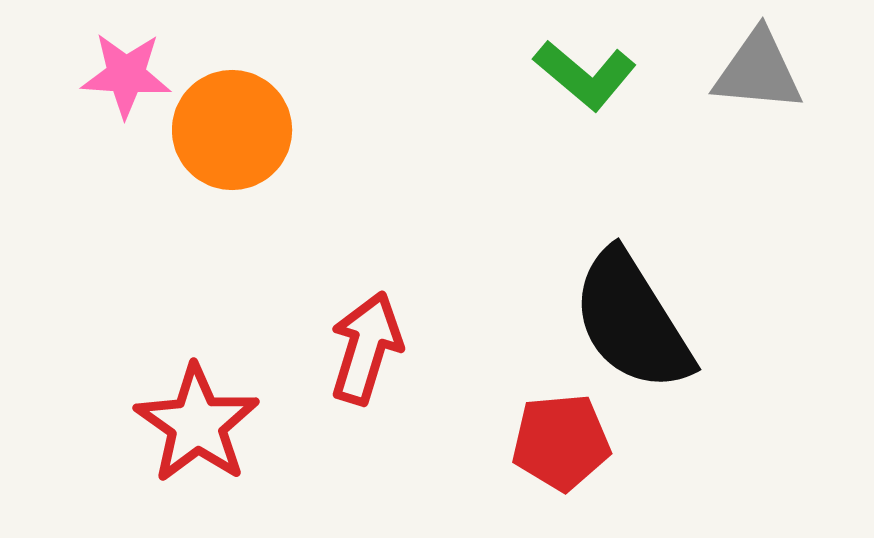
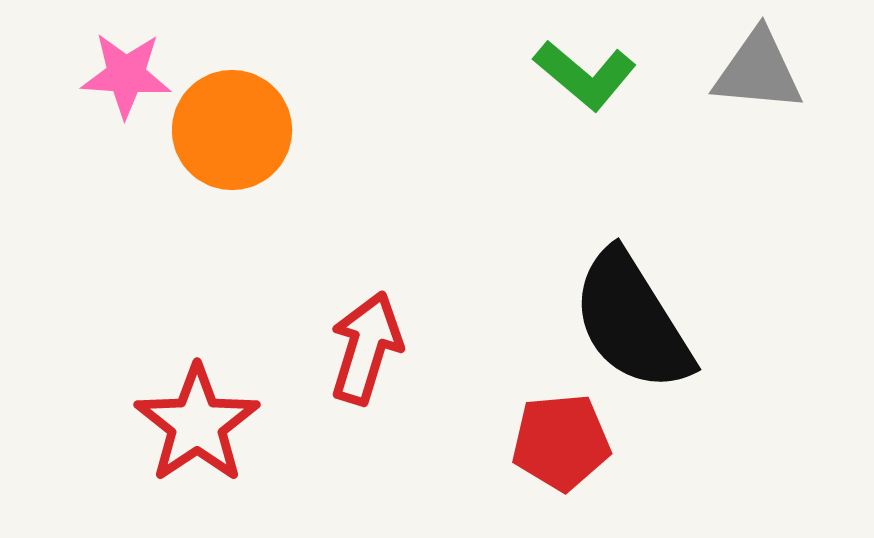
red star: rotated 3 degrees clockwise
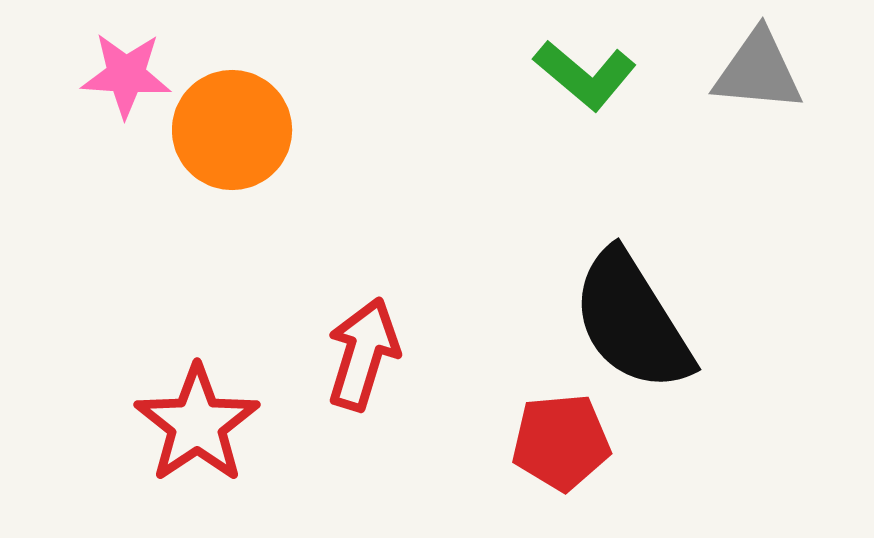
red arrow: moved 3 px left, 6 px down
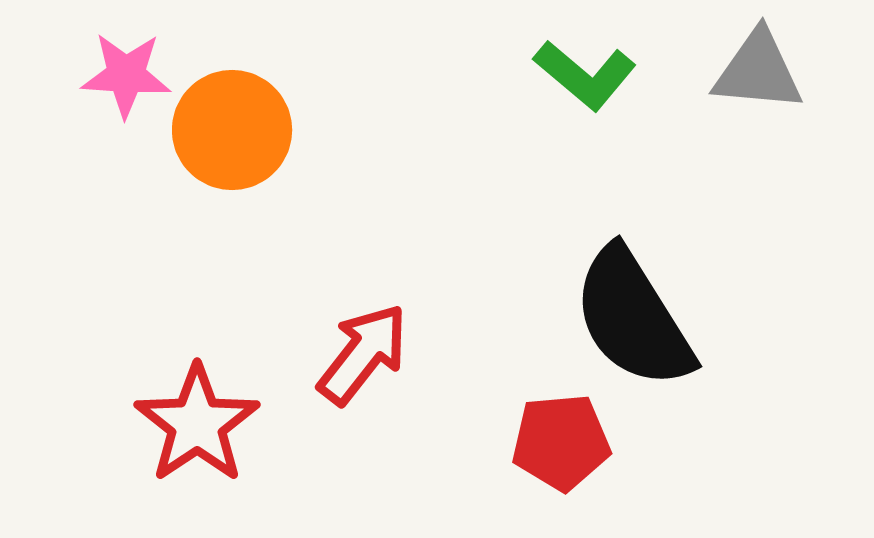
black semicircle: moved 1 px right, 3 px up
red arrow: rotated 21 degrees clockwise
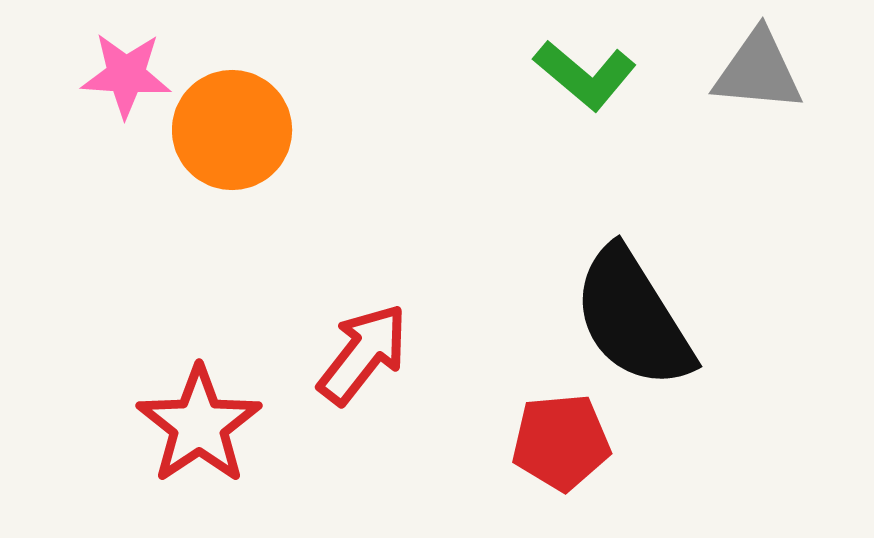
red star: moved 2 px right, 1 px down
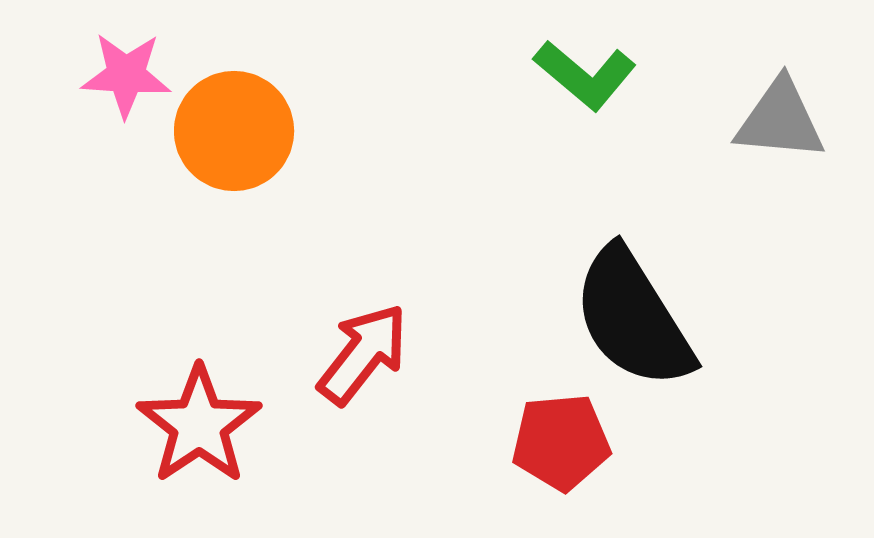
gray triangle: moved 22 px right, 49 px down
orange circle: moved 2 px right, 1 px down
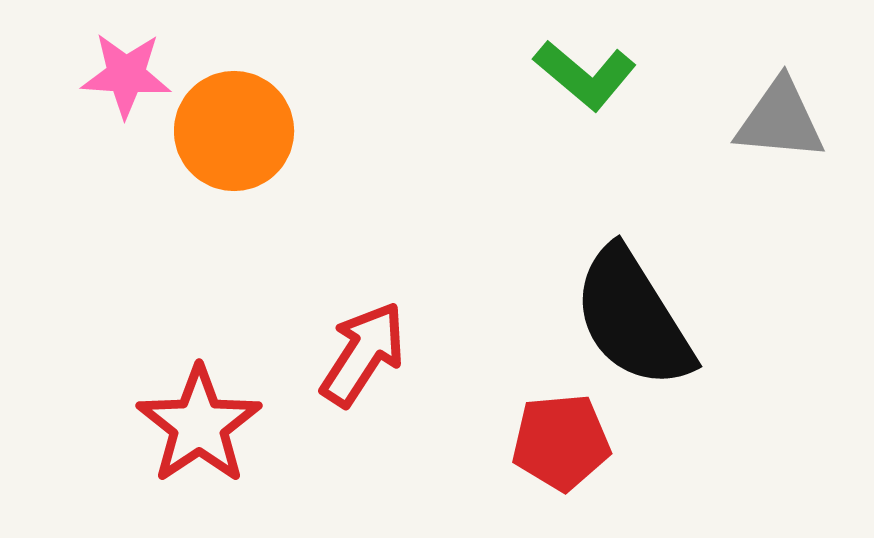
red arrow: rotated 5 degrees counterclockwise
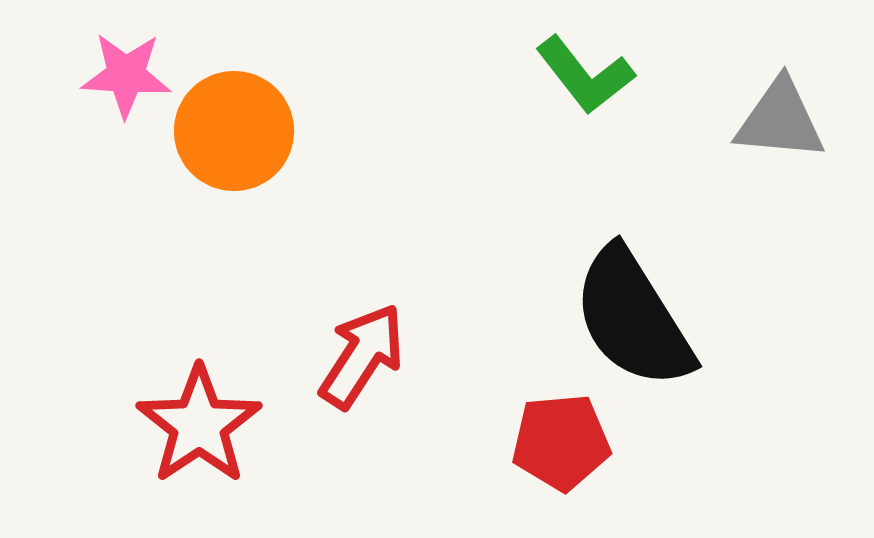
green L-shape: rotated 12 degrees clockwise
red arrow: moved 1 px left, 2 px down
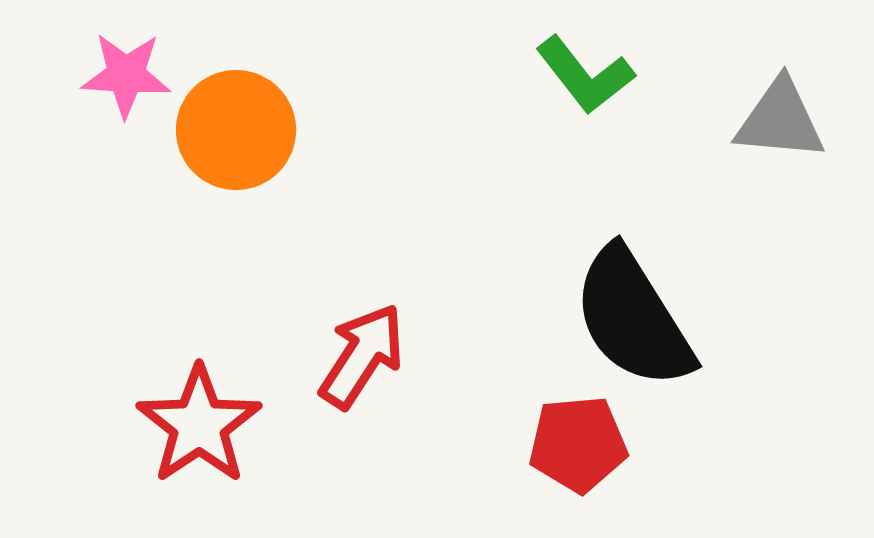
orange circle: moved 2 px right, 1 px up
red pentagon: moved 17 px right, 2 px down
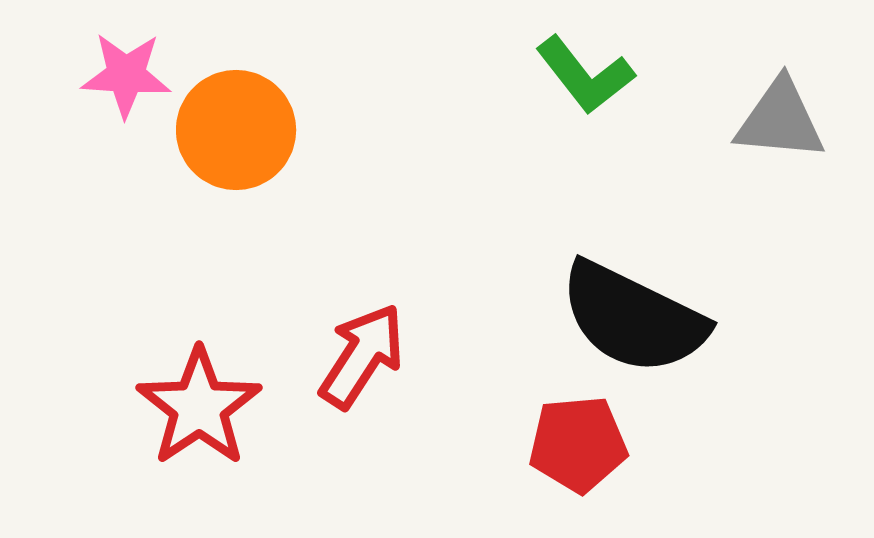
black semicircle: rotated 32 degrees counterclockwise
red star: moved 18 px up
